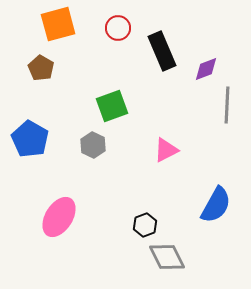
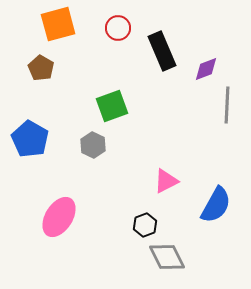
pink triangle: moved 31 px down
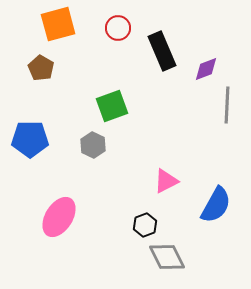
blue pentagon: rotated 30 degrees counterclockwise
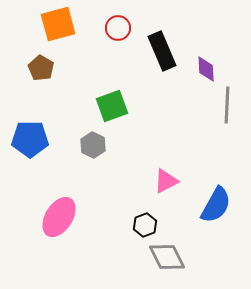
purple diamond: rotated 72 degrees counterclockwise
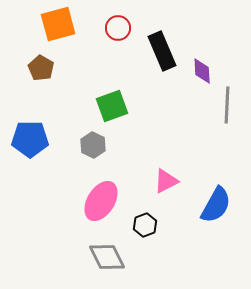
purple diamond: moved 4 px left, 2 px down
pink ellipse: moved 42 px right, 16 px up
gray diamond: moved 60 px left
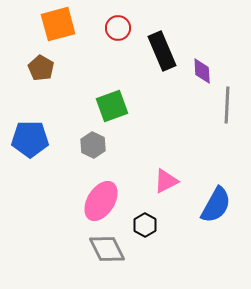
black hexagon: rotated 10 degrees counterclockwise
gray diamond: moved 8 px up
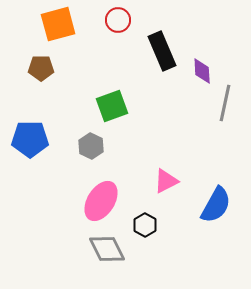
red circle: moved 8 px up
brown pentagon: rotated 30 degrees counterclockwise
gray line: moved 2 px left, 2 px up; rotated 9 degrees clockwise
gray hexagon: moved 2 px left, 1 px down
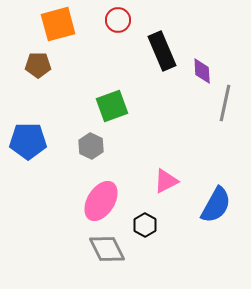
brown pentagon: moved 3 px left, 3 px up
blue pentagon: moved 2 px left, 2 px down
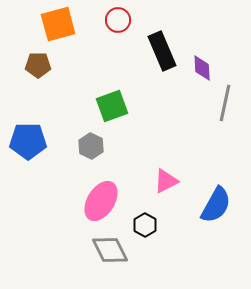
purple diamond: moved 3 px up
gray diamond: moved 3 px right, 1 px down
